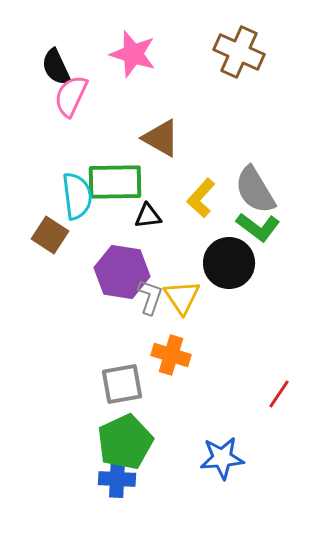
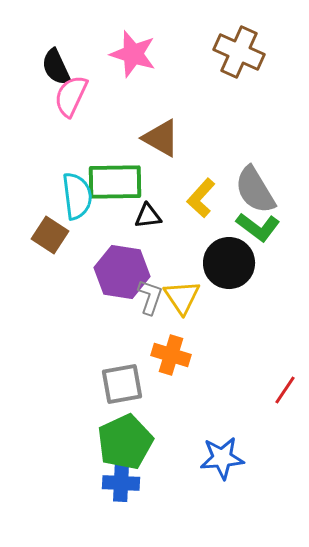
red line: moved 6 px right, 4 px up
blue cross: moved 4 px right, 4 px down
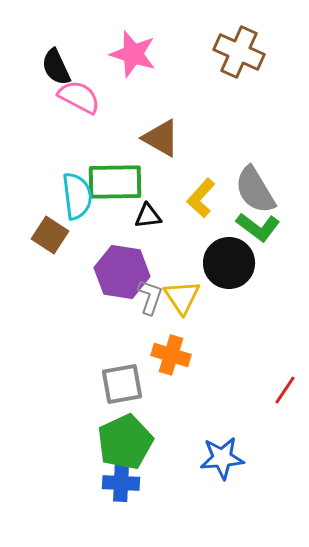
pink semicircle: moved 8 px right, 1 px down; rotated 93 degrees clockwise
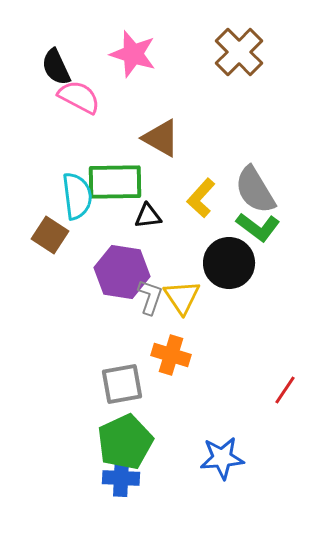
brown cross: rotated 21 degrees clockwise
blue cross: moved 5 px up
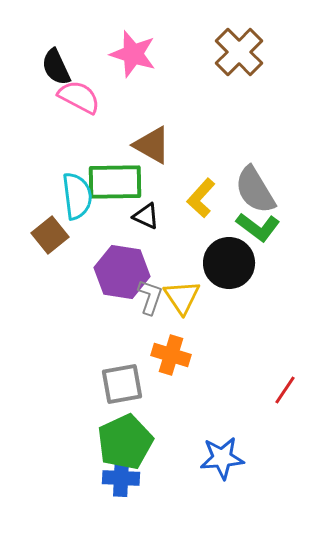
brown triangle: moved 9 px left, 7 px down
black triangle: moved 2 px left; rotated 32 degrees clockwise
brown square: rotated 18 degrees clockwise
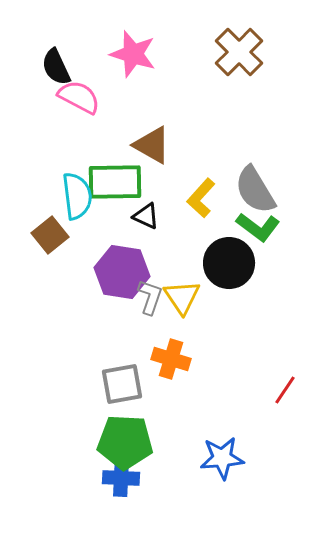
orange cross: moved 4 px down
green pentagon: rotated 28 degrees clockwise
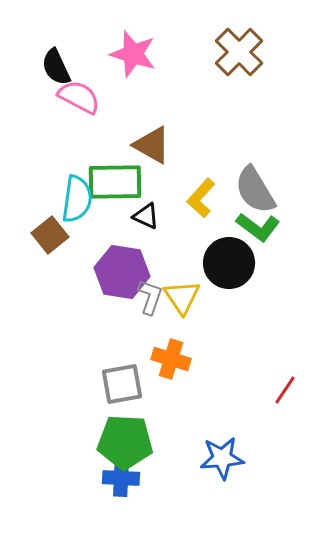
cyan semicircle: moved 3 px down; rotated 15 degrees clockwise
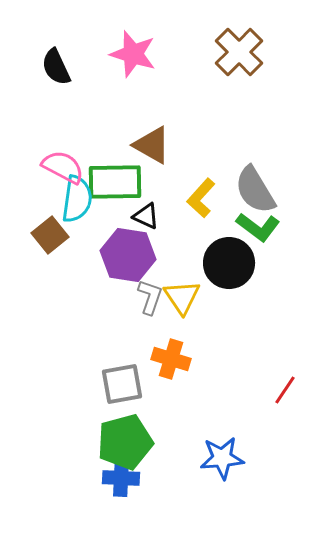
pink semicircle: moved 16 px left, 70 px down
purple hexagon: moved 6 px right, 17 px up
green pentagon: rotated 18 degrees counterclockwise
